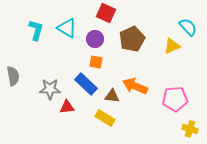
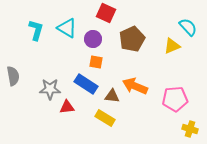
purple circle: moved 2 px left
blue rectangle: rotated 10 degrees counterclockwise
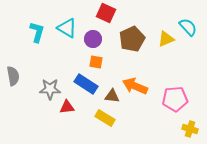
cyan L-shape: moved 1 px right, 2 px down
yellow triangle: moved 6 px left, 7 px up
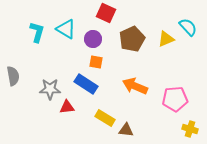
cyan triangle: moved 1 px left, 1 px down
brown triangle: moved 14 px right, 34 px down
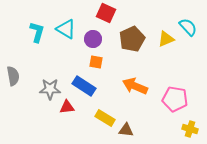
blue rectangle: moved 2 px left, 2 px down
pink pentagon: rotated 15 degrees clockwise
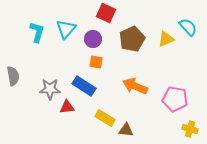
cyan triangle: rotated 40 degrees clockwise
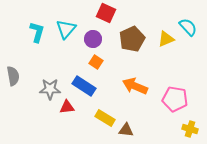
orange square: rotated 24 degrees clockwise
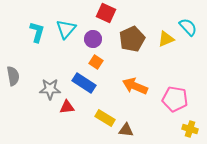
blue rectangle: moved 3 px up
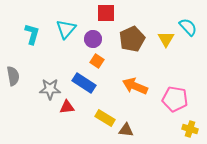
red square: rotated 24 degrees counterclockwise
cyan L-shape: moved 5 px left, 2 px down
yellow triangle: rotated 36 degrees counterclockwise
orange square: moved 1 px right, 1 px up
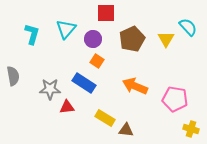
yellow cross: moved 1 px right
